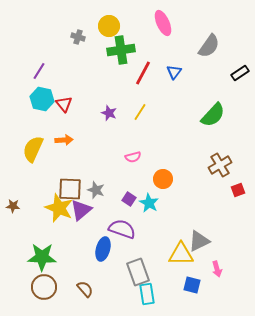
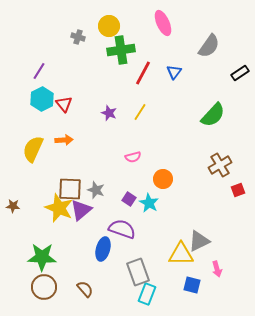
cyan hexagon: rotated 20 degrees clockwise
cyan rectangle: rotated 30 degrees clockwise
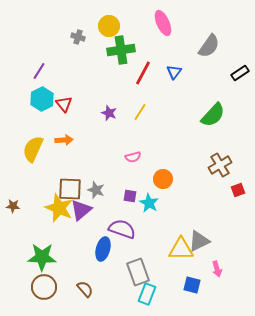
purple square: moved 1 px right, 3 px up; rotated 24 degrees counterclockwise
yellow triangle: moved 5 px up
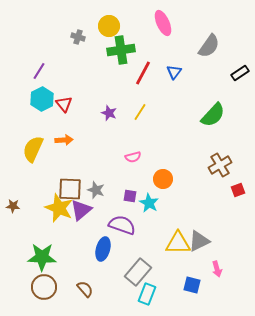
purple semicircle: moved 4 px up
yellow triangle: moved 3 px left, 6 px up
gray rectangle: rotated 60 degrees clockwise
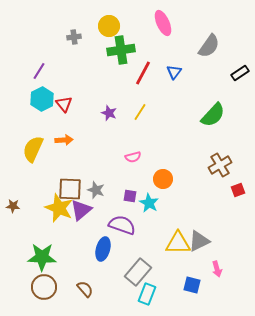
gray cross: moved 4 px left; rotated 24 degrees counterclockwise
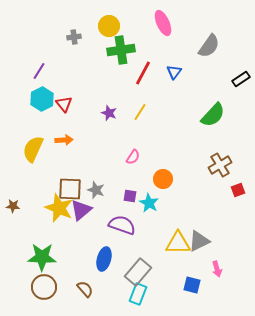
black rectangle: moved 1 px right, 6 px down
pink semicircle: rotated 42 degrees counterclockwise
blue ellipse: moved 1 px right, 10 px down
cyan rectangle: moved 9 px left
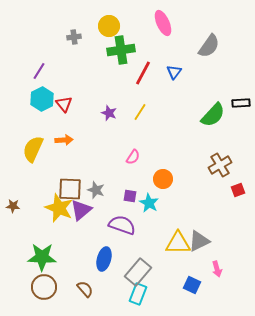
black rectangle: moved 24 px down; rotated 30 degrees clockwise
blue square: rotated 12 degrees clockwise
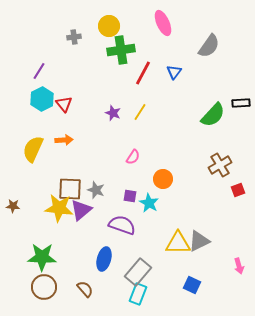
purple star: moved 4 px right
yellow star: rotated 16 degrees counterclockwise
pink arrow: moved 22 px right, 3 px up
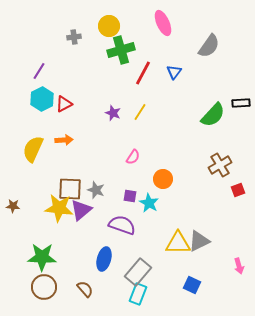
green cross: rotated 8 degrees counterclockwise
red triangle: rotated 42 degrees clockwise
